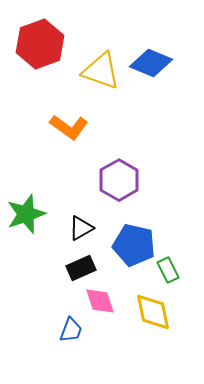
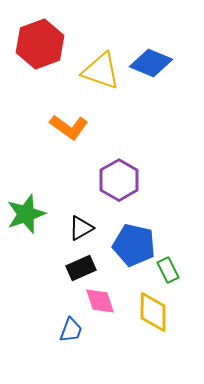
yellow diamond: rotated 12 degrees clockwise
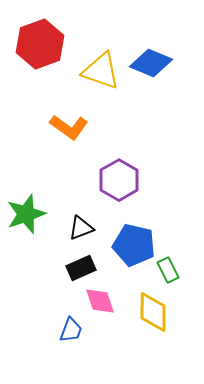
black triangle: rotated 8 degrees clockwise
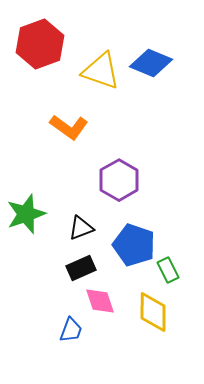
blue pentagon: rotated 6 degrees clockwise
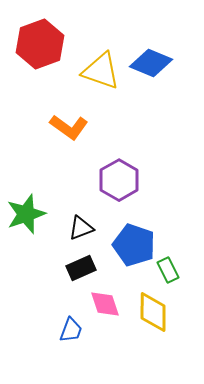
pink diamond: moved 5 px right, 3 px down
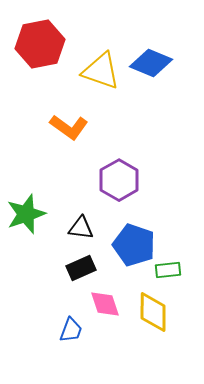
red hexagon: rotated 9 degrees clockwise
black triangle: rotated 28 degrees clockwise
green rectangle: rotated 70 degrees counterclockwise
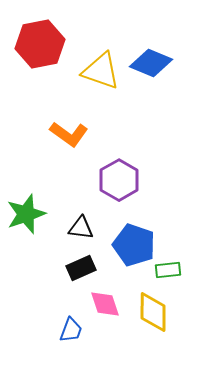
orange L-shape: moved 7 px down
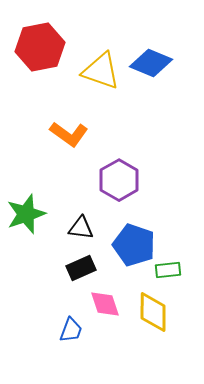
red hexagon: moved 3 px down
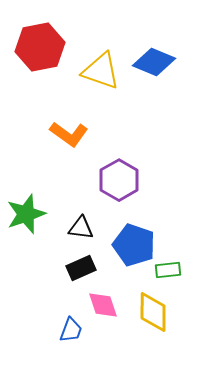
blue diamond: moved 3 px right, 1 px up
pink diamond: moved 2 px left, 1 px down
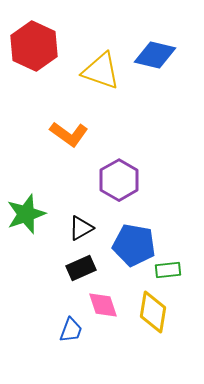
red hexagon: moved 6 px left, 1 px up; rotated 24 degrees counterclockwise
blue diamond: moved 1 px right, 7 px up; rotated 9 degrees counterclockwise
black triangle: rotated 36 degrees counterclockwise
blue pentagon: rotated 9 degrees counterclockwise
yellow diamond: rotated 9 degrees clockwise
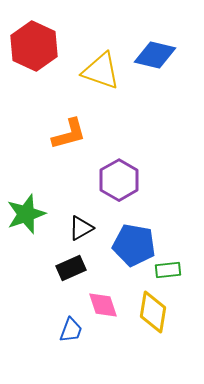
orange L-shape: rotated 51 degrees counterclockwise
black rectangle: moved 10 px left
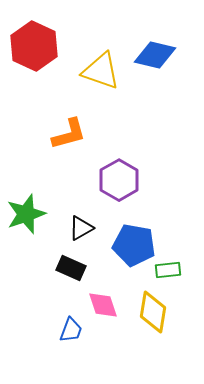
black rectangle: rotated 48 degrees clockwise
